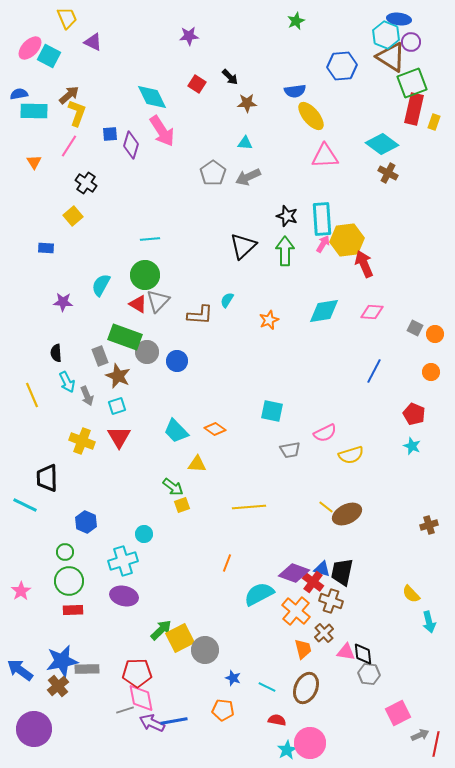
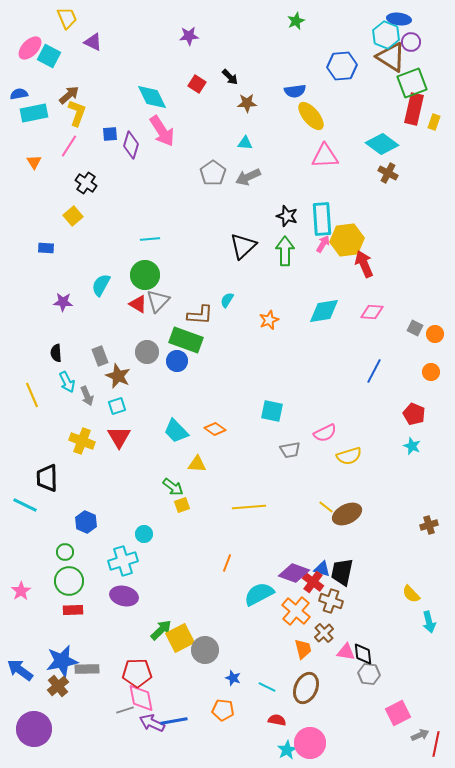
cyan rectangle at (34, 111): moved 2 px down; rotated 12 degrees counterclockwise
green rectangle at (125, 337): moved 61 px right, 3 px down
yellow semicircle at (351, 455): moved 2 px left, 1 px down
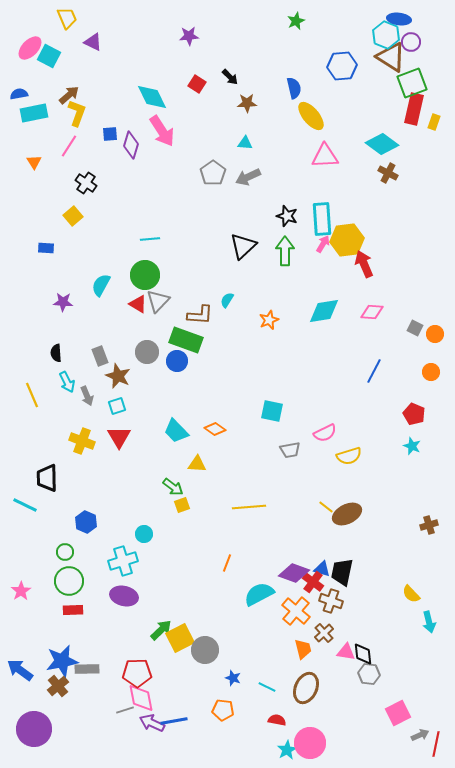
blue semicircle at (295, 91): moved 1 px left, 3 px up; rotated 95 degrees counterclockwise
